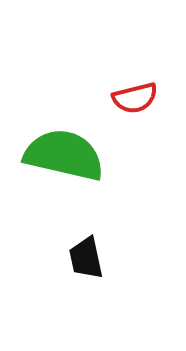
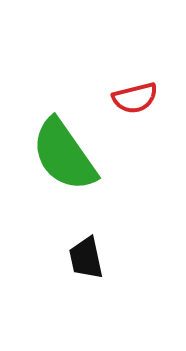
green semicircle: rotated 138 degrees counterclockwise
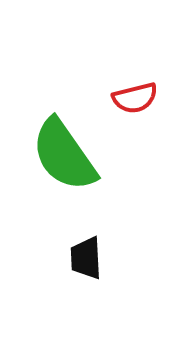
black trapezoid: rotated 9 degrees clockwise
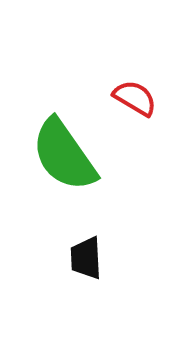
red semicircle: rotated 135 degrees counterclockwise
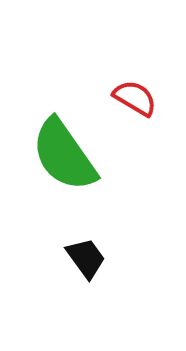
black trapezoid: rotated 147 degrees clockwise
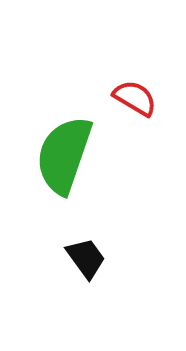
green semicircle: rotated 54 degrees clockwise
